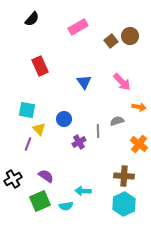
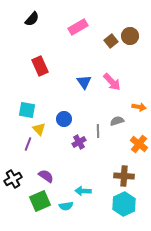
pink arrow: moved 10 px left
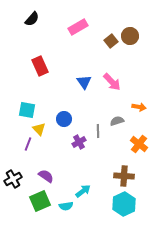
cyan arrow: rotated 140 degrees clockwise
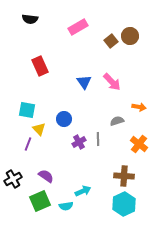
black semicircle: moved 2 px left; rotated 56 degrees clockwise
gray line: moved 8 px down
cyan arrow: rotated 14 degrees clockwise
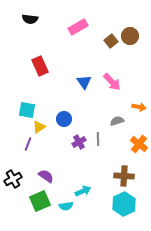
yellow triangle: moved 2 px up; rotated 40 degrees clockwise
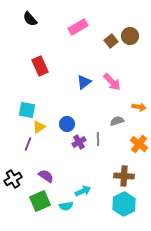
black semicircle: rotated 42 degrees clockwise
blue triangle: rotated 28 degrees clockwise
blue circle: moved 3 px right, 5 px down
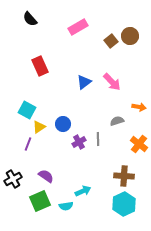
cyan square: rotated 18 degrees clockwise
blue circle: moved 4 px left
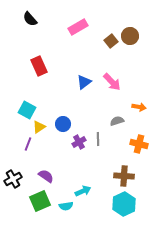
red rectangle: moved 1 px left
orange cross: rotated 24 degrees counterclockwise
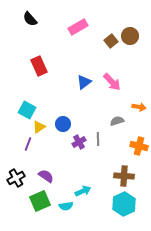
orange cross: moved 2 px down
black cross: moved 3 px right, 1 px up
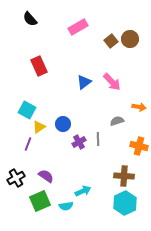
brown circle: moved 3 px down
cyan hexagon: moved 1 px right, 1 px up
